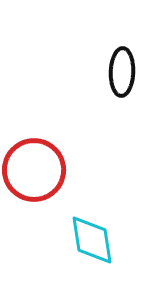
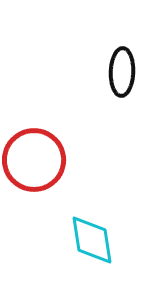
red circle: moved 10 px up
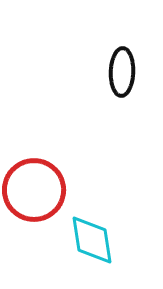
red circle: moved 30 px down
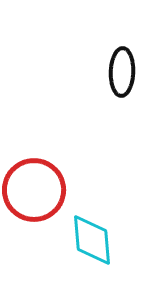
cyan diamond: rotated 4 degrees clockwise
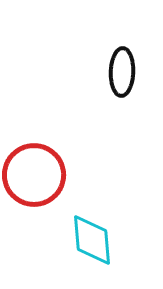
red circle: moved 15 px up
